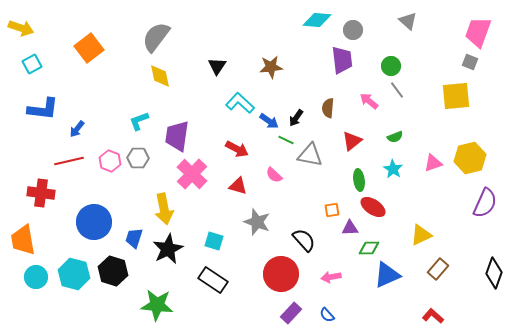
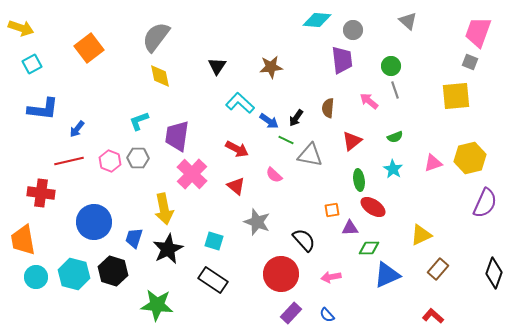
gray line at (397, 90): moved 2 px left; rotated 18 degrees clockwise
red triangle at (238, 186): moved 2 px left; rotated 24 degrees clockwise
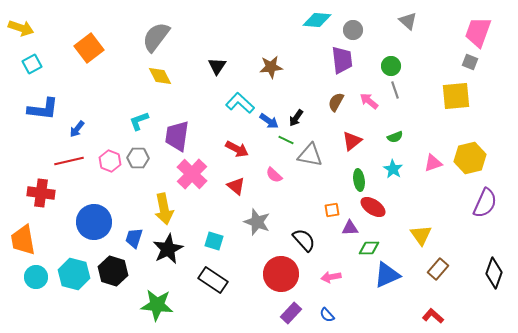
yellow diamond at (160, 76): rotated 15 degrees counterclockwise
brown semicircle at (328, 108): moved 8 px right, 6 px up; rotated 24 degrees clockwise
yellow triangle at (421, 235): rotated 40 degrees counterclockwise
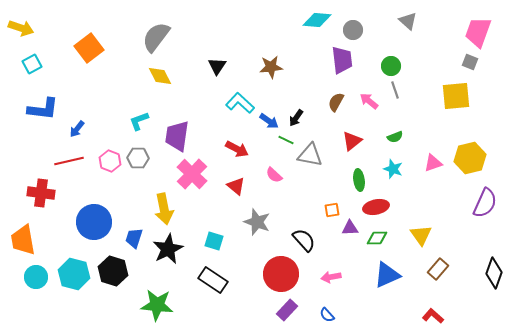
cyan star at (393, 169): rotated 12 degrees counterclockwise
red ellipse at (373, 207): moved 3 px right; rotated 45 degrees counterclockwise
green diamond at (369, 248): moved 8 px right, 10 px up
purple rectangle at (291, 313): moved 4 px left, 3 px up
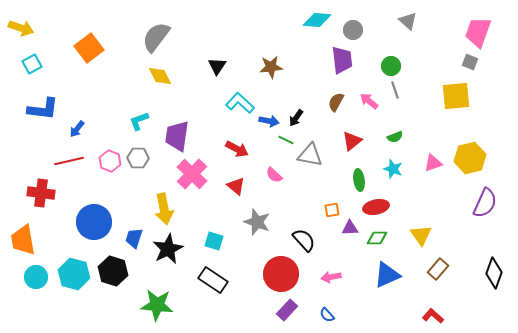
blue arrow at (269, 121): rotated 24 degrees counterclockwise
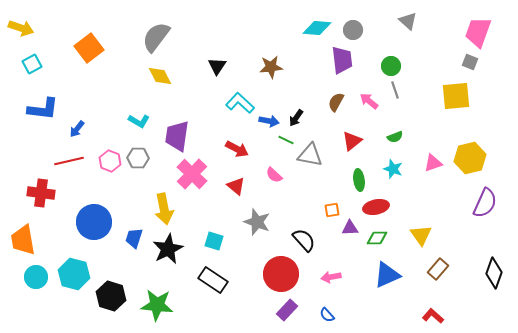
cyan diamond at (317, 20): moved 8 px down
cyan L-shape at (139, 121): rotated 130 degrees counterclockwise
black hexagon at (113, 271): moved 2 px left, 25 px down
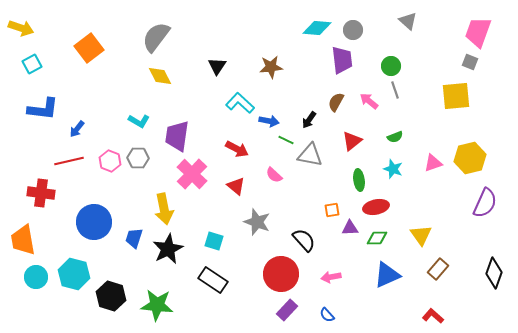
black arrow at (296, 118): moved 13 px right, 2 px down
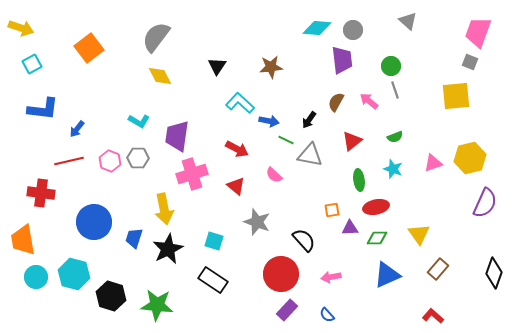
pink cross at (192, 174): rotated 28 degrees clockwise
yellow triangle at (421, 235): moved 2 px left, 1 px up
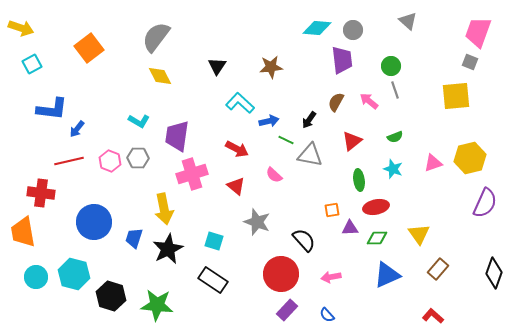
blue L-shape at (43, 109): moved 9 px right
blue arrow at (269, 121): rotated 24 degrees counterclockwise
orange trapezoid at (23, 240): moved 8 px up
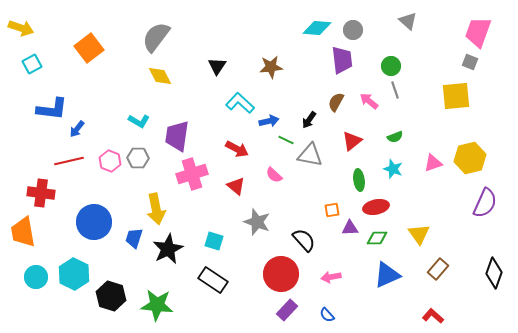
yellow arrow at (164, 209): moved 8 px left
cyan hexagon at (74, 274): rotated 12 degrees clockwise
